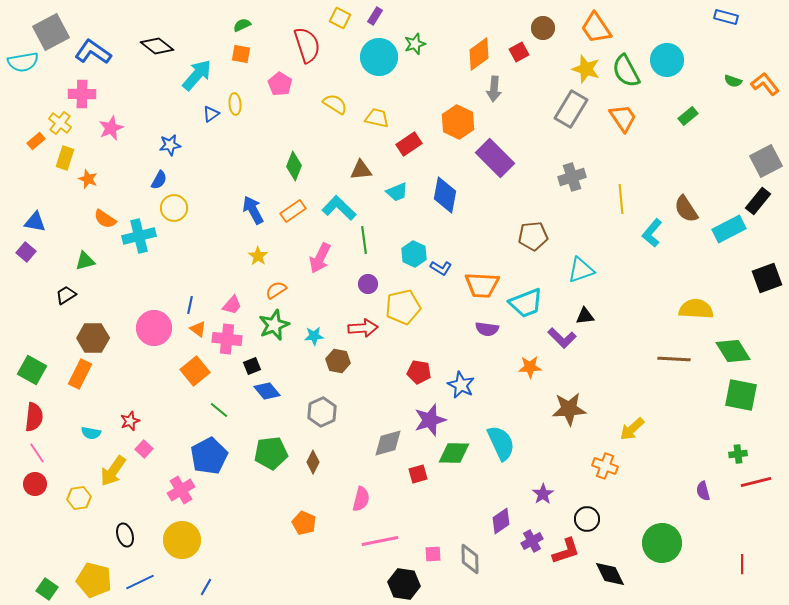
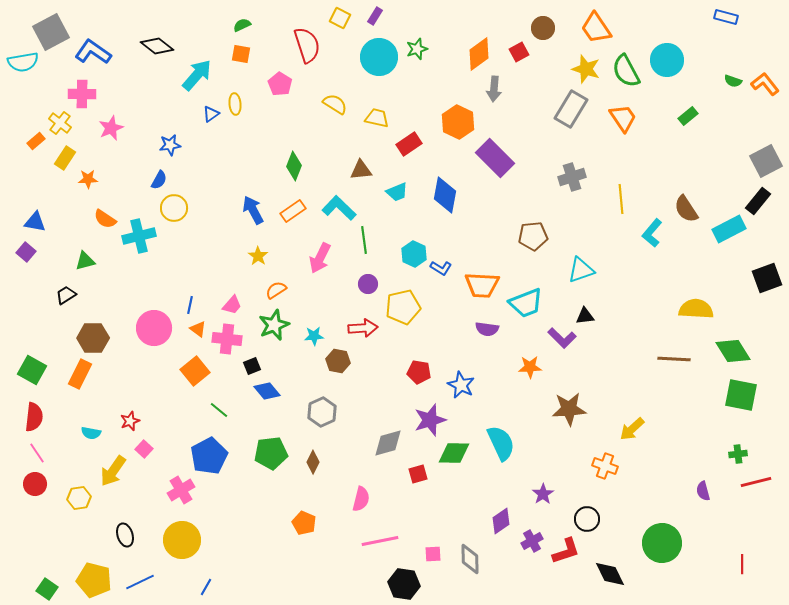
green star at (415, 44): moved 2 px right, 5 px down
yellow rectangle at (65, 158): rotated 15 degrees clockwise
orange star at (88, 179): rotated 24 degrees counterclockwise
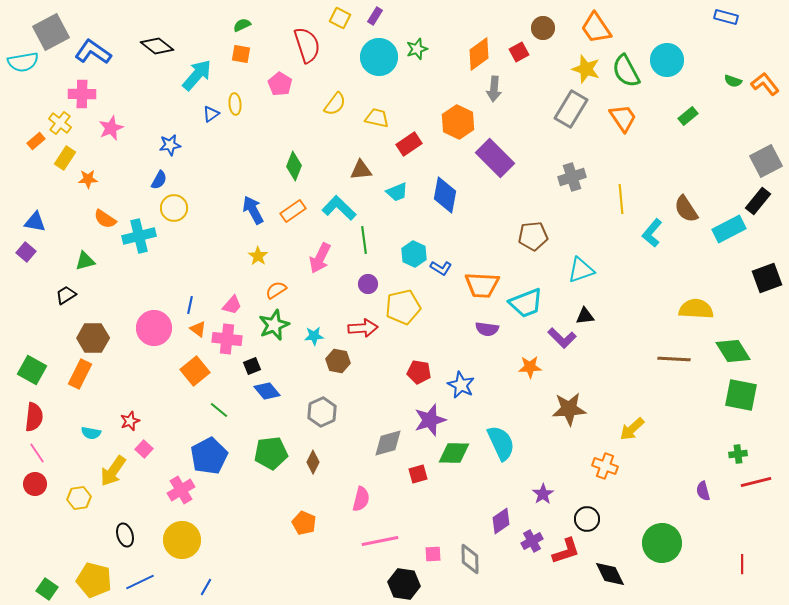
yellow semicircle at (335, 104): rotated 95 degrees clockwise
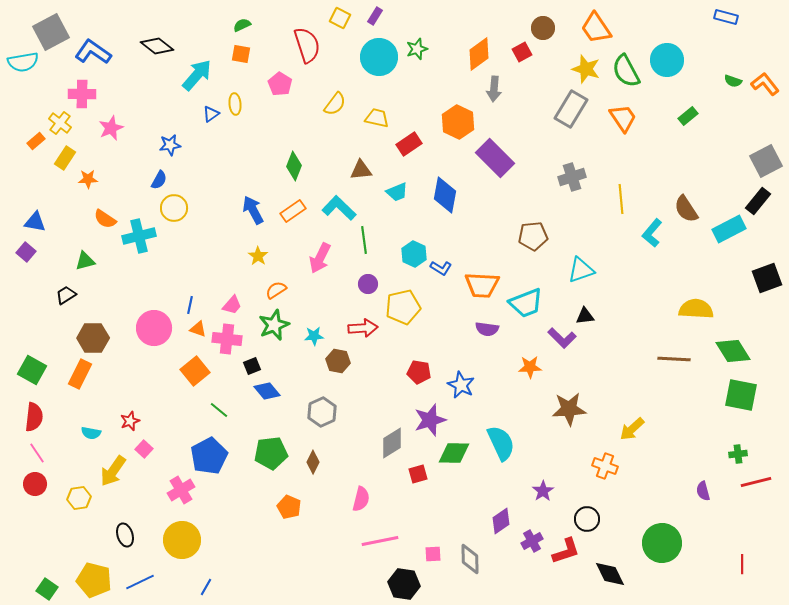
red square at (519, 52): moved 3 px right
orange triangle at (198, 329): rotated 18 degrees counterclockwise
gray diamond at (388, 443): moved 4 px right; rotated 16 degrees counterclockwise
purple star at (543, 494): moved 3 px up
orange pentagon at (304, 523): moved 15 px left, 16 px up
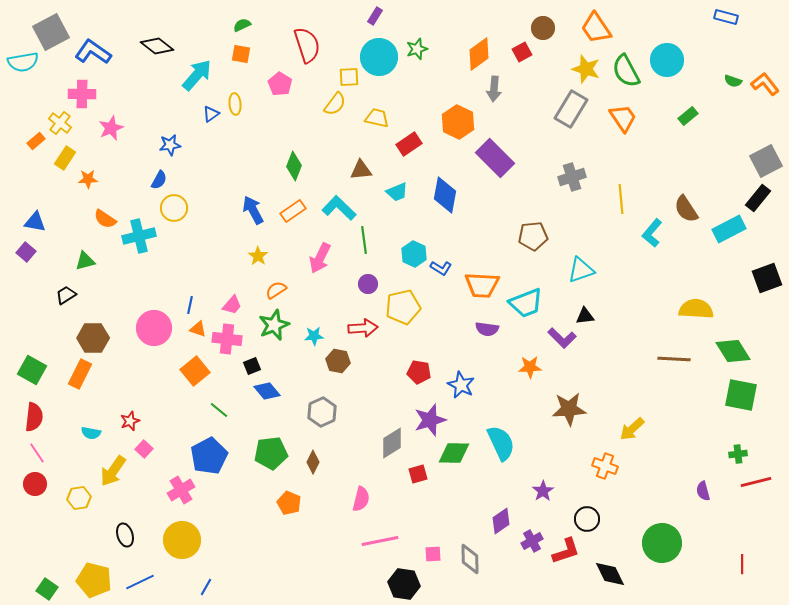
yellow square at (340, 18): moved 9 px right, 59 px down; rotated 30 degrees counterclockwise
black rectangle at (758, 201): moved 3 px up
orange pentagon at (289, 507): moved 4 px up
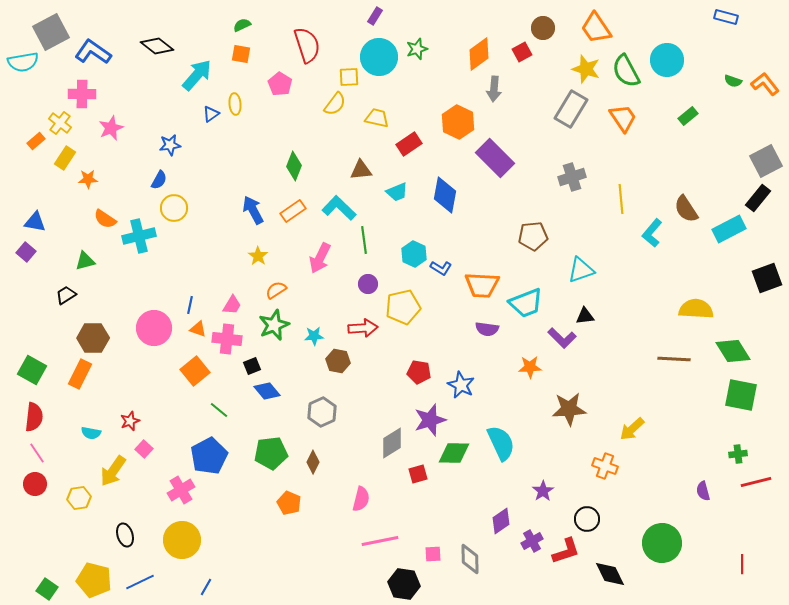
pink trapezoid at (232, 305): rotated 10 degrees counterclockwise
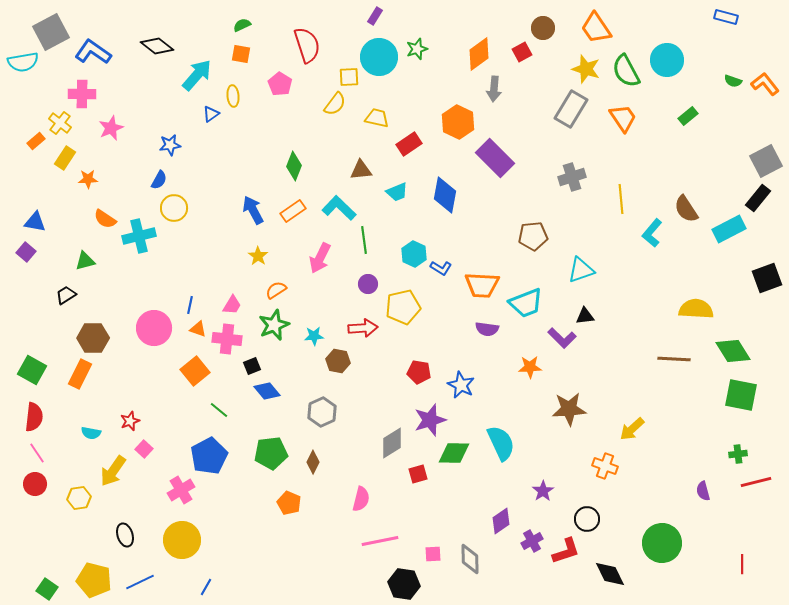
yellow ellipse at (235, 104): moved 2 px left, 8 px up
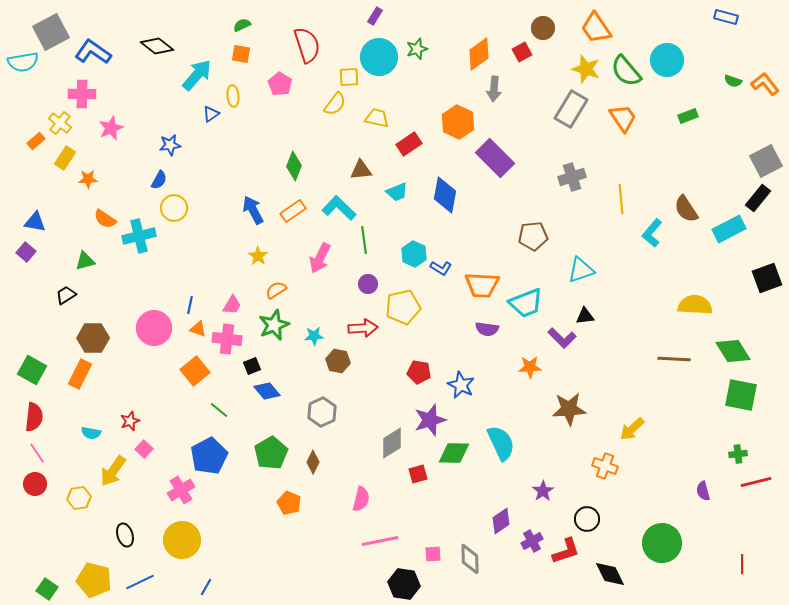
green semicircle at (626, 71): rotated 12 degrees counterclockwise
green rectangle at (688, 116): rotated 18 degrees clockwise
yellow semicircle at (696, 309): moved 1 px left, 4 px up
green pentagon at (271, 453): rotated 24 degrees counterclockwise
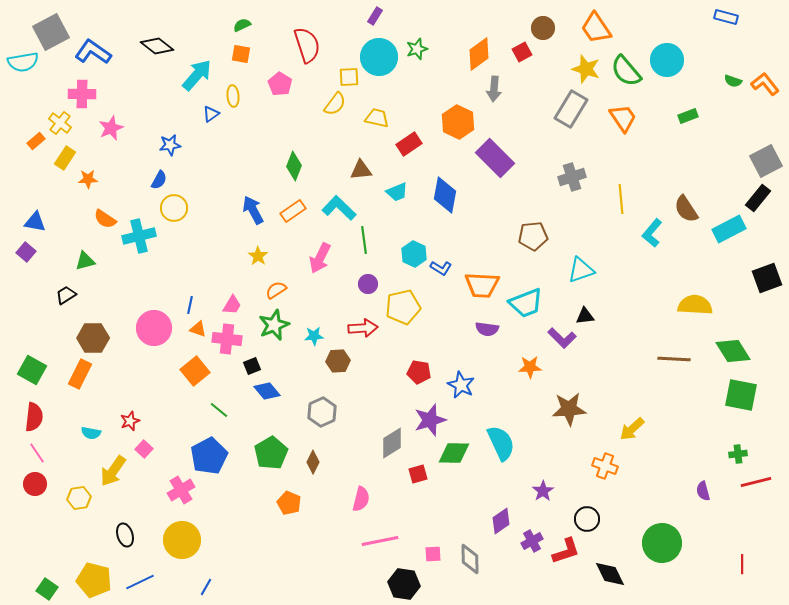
brown hexagon at (338, 361): rotated 15 degrees counterclockwise
